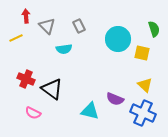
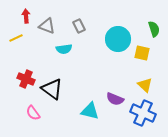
gray triangle: rotated 24 degrees counterclockwise
pink semicircle: rotated 28 degrees clockwise
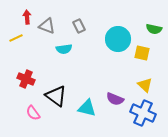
red arrow: moved 1 px right, 1 px down
green semicircle: rotated 119 degrees clockwise
black triangle: moved 4 px right, 7 px down
cyan triangle: moved 3 px left, 3 px up
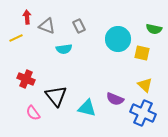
black triangle: rotated 15 degrees clockwise
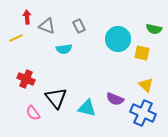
yellow triangle: moved 1 px right
black triangle: moved 2 px down
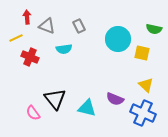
red cross: moved 4 px right, 22 px up
black triangle: moved 1 px left, 1 px down
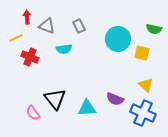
cyan triangle: rotated 18 degrees counterclockwise
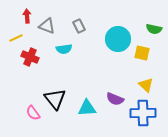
red arrow: moved 1 px up
blue cross: rotated 25 degrees counterclockwise
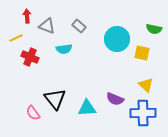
gray rectangle: rotated 24 degrees counterclockwise
cyan circle: moved 1 px left
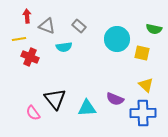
yellow line: moved 3 px right, 1 px down; rotated 16 degrees clockwise
cyan semicircle: moved 2 px up
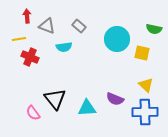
blue cross: moved 2 px right, 1 px up
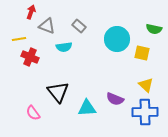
red arrow: moved 4 px right, 4 px up; rotated 24 degrees clockwise
black triangle: moved 3 px right, 7 px up
